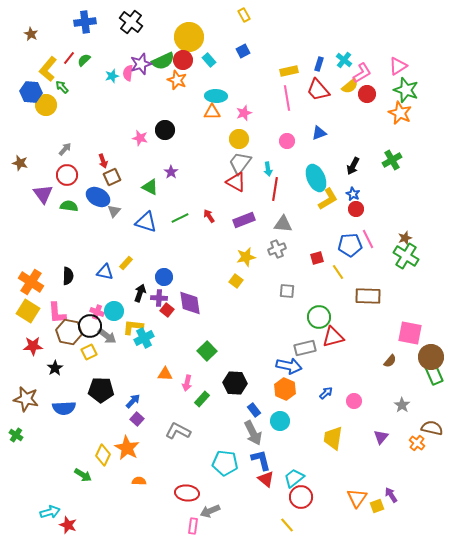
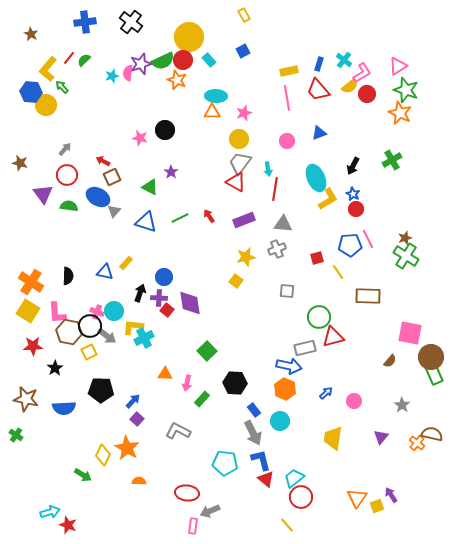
red arrow at (103, 161): rotated 136 degrees clockwise
brown semicircle at (432, 428): moved 6 px down
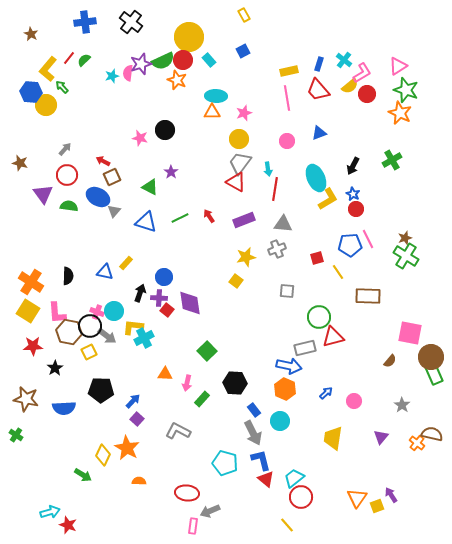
cyan pentagon at (225, 463): rotated 10 degrees clockwise
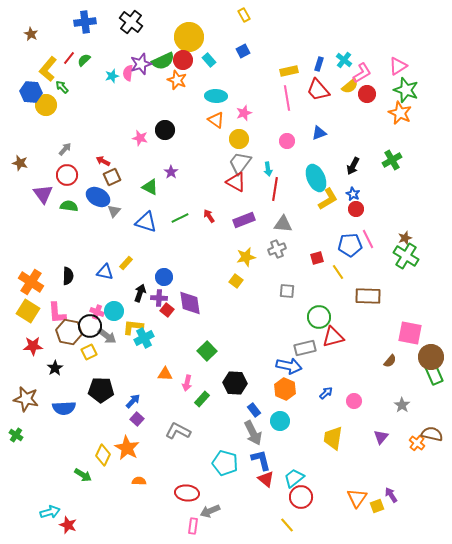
orange triangle at (212, 112): moved 4 px right, 8 px down; rotated 36 degrees clockwise
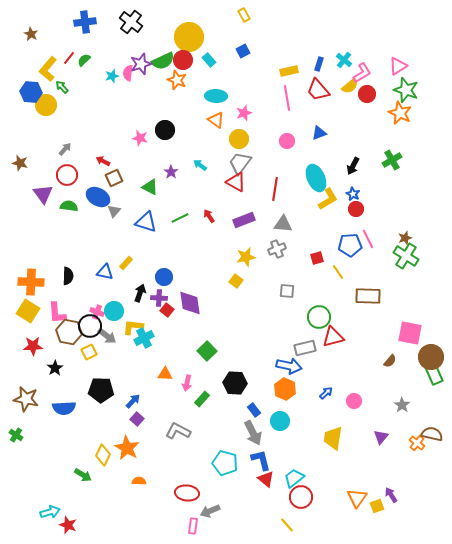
cyan arrow at (268, 169): moved 68 px left, 4 px up; rotated 136 degrees clockwise
brown square at (112, 177): moved 2 px right, 1 px down
orange cross at (31, 282): rotated 30 degrees counterclockwise
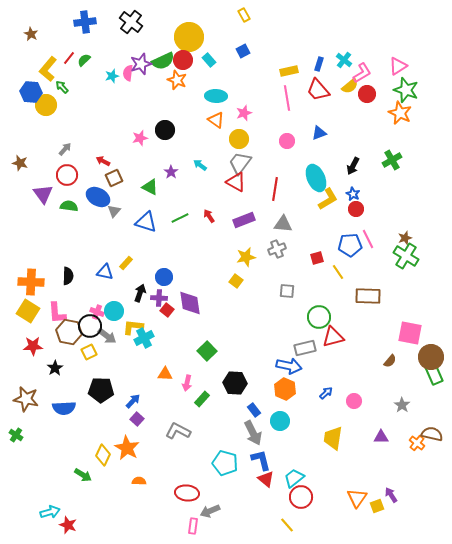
pink star at (140, 138): rotated 28 degrees counterclockwise
purple triangle at (381, 437): rotated 49 degrees clockwise
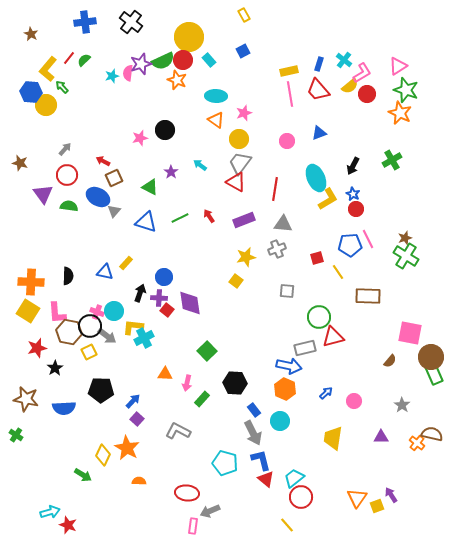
pink line at (287, 98): moved 3 px right, 4 px up
red star at (33, 346): moved 4 px right, 2 px down; rotated 12 degrees counterclockwise
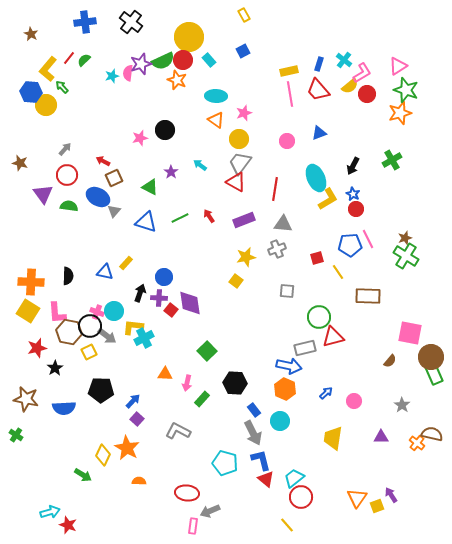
orange star at (400, 113): rotated 30 degrees clockwise
red square at (167, 310): moved 4 px right
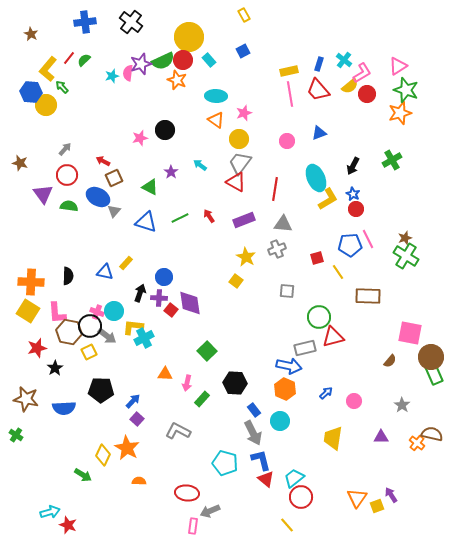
yellow star at (246, 257): rotated 30 degrees counterclockwise
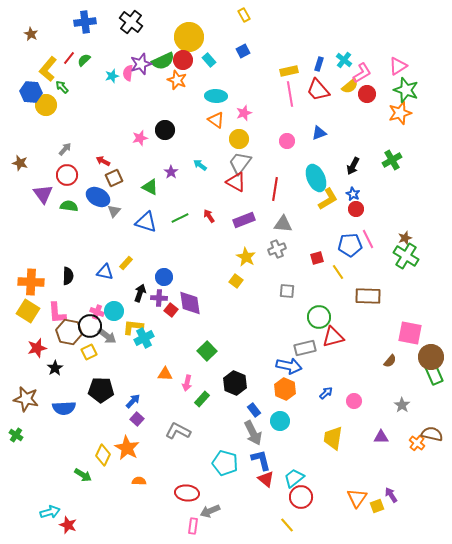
black hexagon at (235, 383): rotated 20 degrees clockwise
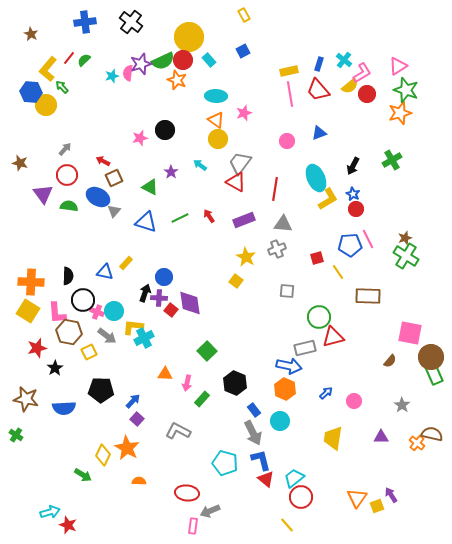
yellow circle at (239, 139): moved 21 px left
black arrow at (140, 293): moved 5 px right
black circle at (90, 326): moved 7 px left, 26 px up
